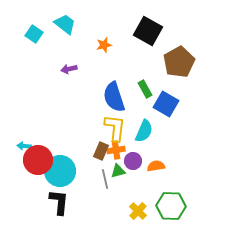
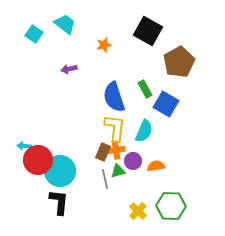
brown rectangle: moved 2 px right, 1 px down
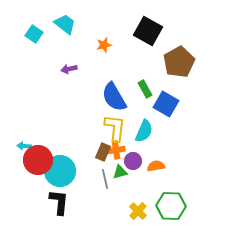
blue semicircle: rotated 12 degrees counterclockwise
green triangle: moved 2 px right, 1 px down
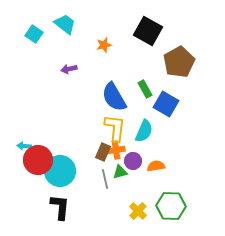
black L-shape: moved 1 px right, 5 px down
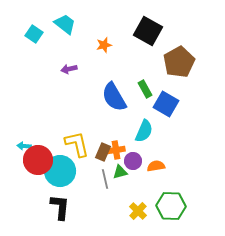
yellow L-shape: moved 38 px left, 16 px down; rotated 20 degrees counterclockwise
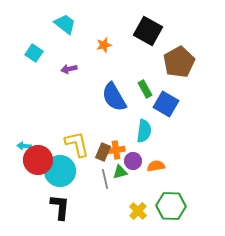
cyan square: moved 19 px down
cyan semicircle: rotated 15 degrees counterclockwise
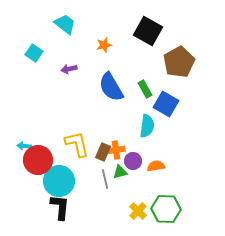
blue semicircle: moved 3 px left, 10 px up
cyan semicircle: moved 3 px right, 5 px up
cyan circle: moved 1 px left, 10 px down
green hexagon: moved 5 px left, 3 px down
